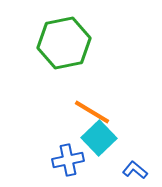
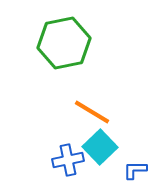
cyan square: moved 1 px right, 9 px down
blue L-shape: rotated 40 degrees counterclockwise
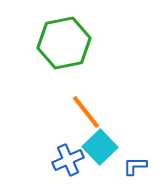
orange line: moved 6 px left; rotated 21 degrees clockwise
blue cross: rotated 12 degrees counterclockwise
blue L-shape: moved 4 px up
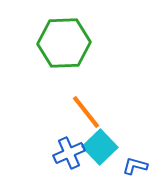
green hexagon: rotated 9 degrees clockwise
blue cross: moved 1 px right, 7 px up
blue L-shape: rotated 15 degrees clockwise
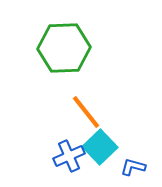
green hexagon: moved 5 px down
blue cross: moved 3 px down
blue L-shape: moved 2 px left, 1 px down
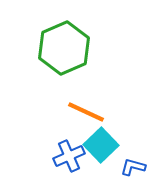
green hexagon: rotated 21 degrees counterclockwise
orange line: rotated 27 degrees counterclockwise
cyan square: moved 1 px right, 2 px up
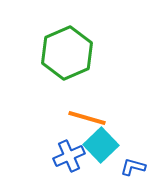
green hexagon: moved 3 px right, 5 px down
orange line: moved 1 px right, 6 px down; rotated 9 degrees counterclockwise
